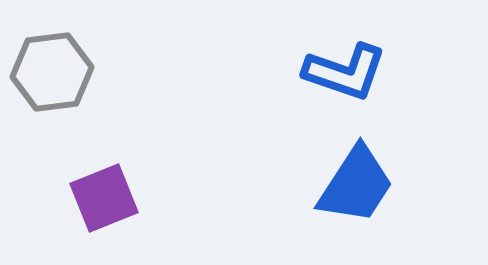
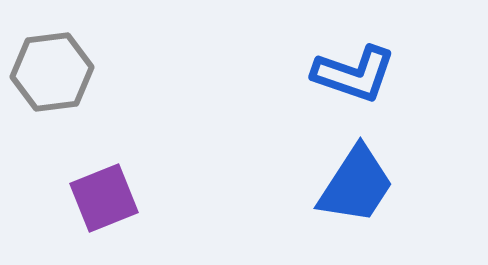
blue L-shape: moved 9 px right, 2 px down
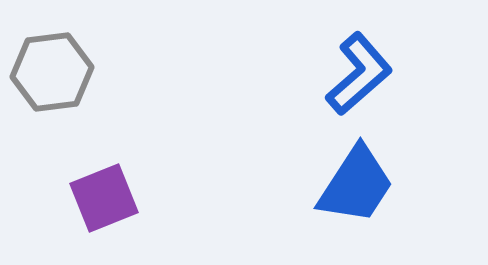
blue L-shape: moved 5 px right; rotated 60 degrees counterclockwise
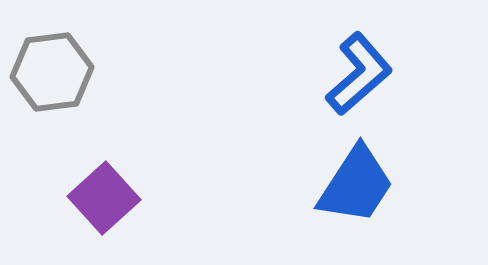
purple square: rotated 20 degrees counterclockwise
